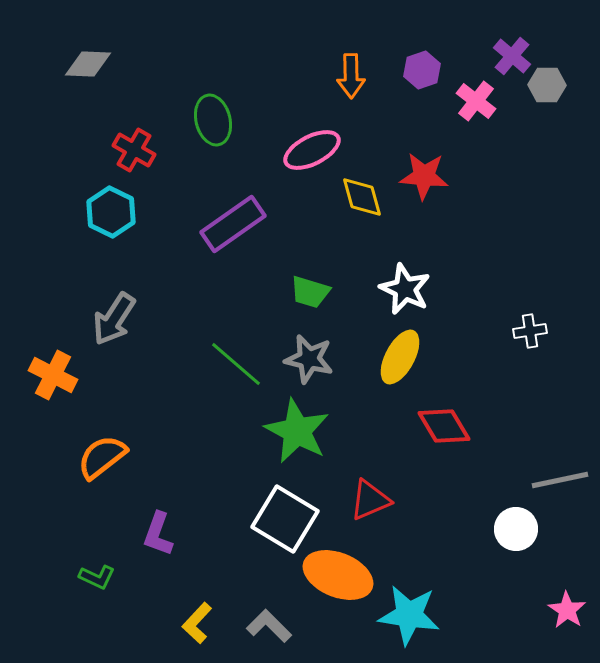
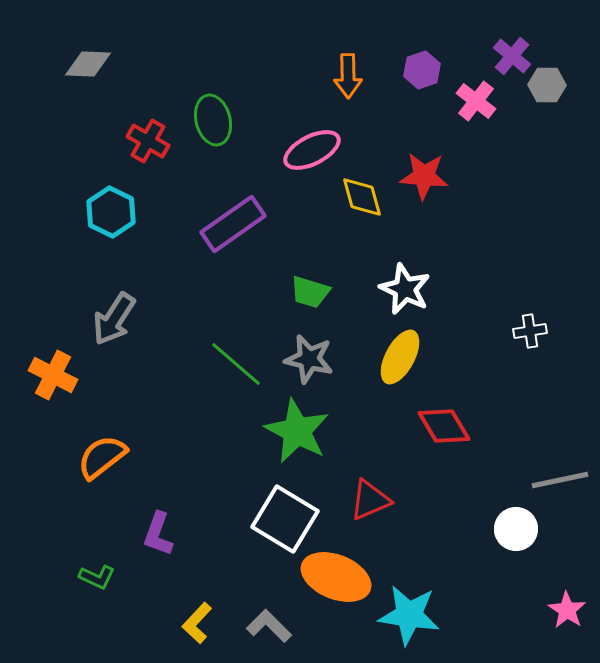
orange arrow: moved 3 px left
red cross: moved 14 px right, 9 px up
orange ellipse: moved 2 px left, 2 px down
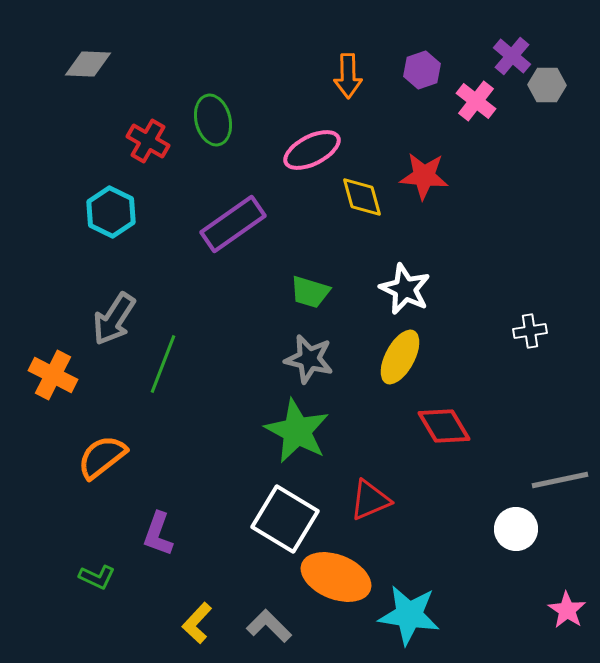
green line: moved 73 px left; rotated 70 degrees clockwise
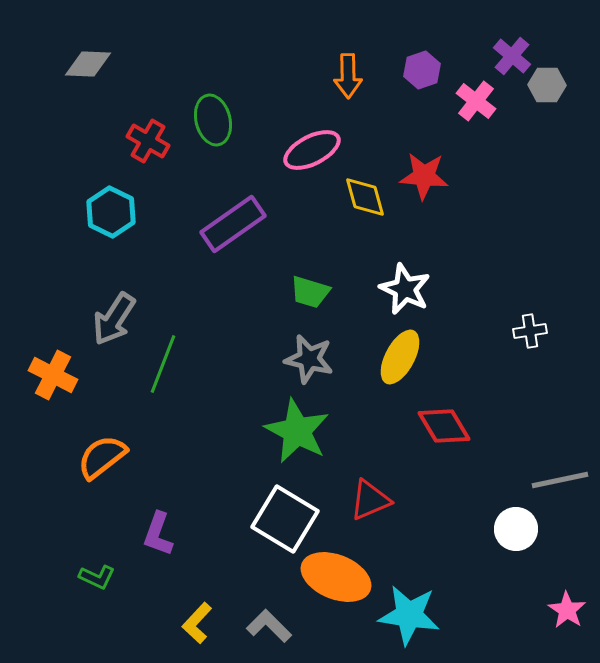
yellow diamond: moved 3 px right
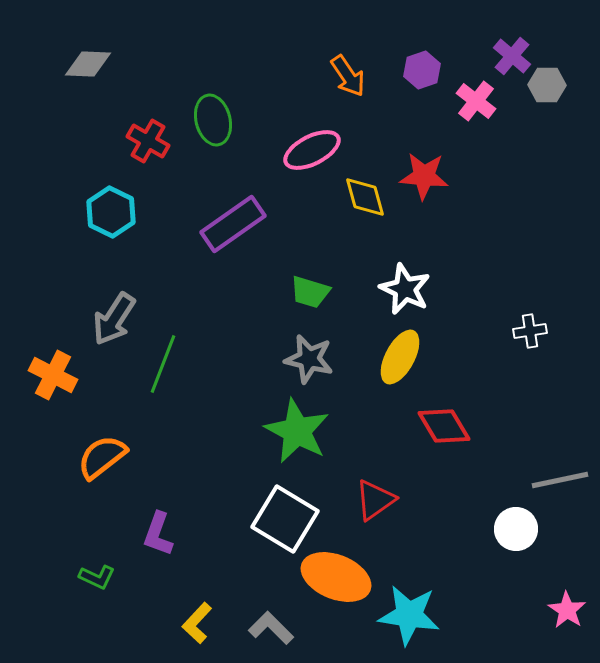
orange arrow: rotated 33 degrees counterclockwise
red triangle: moved 5 px right; rotated 12 degrees counterclockwise
gray L-shape: moved 2 px right, 2 px down
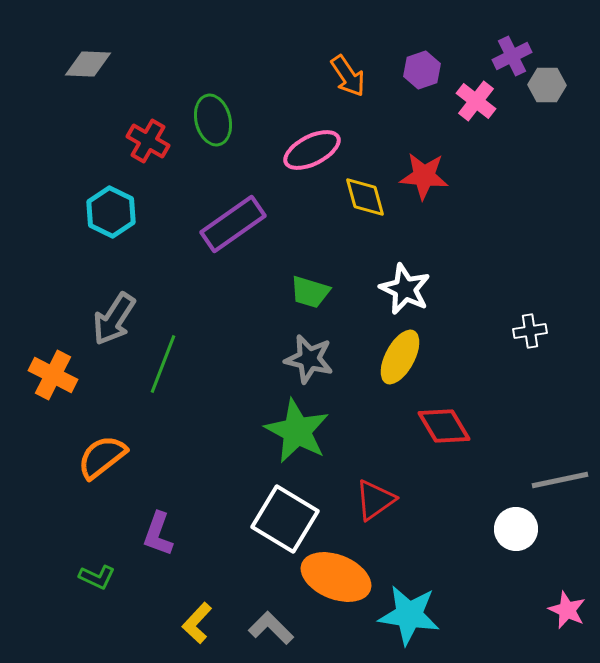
purple cross: rotated 24 degrees clockwise
pink star: rotated 9 degrees counterclockwise
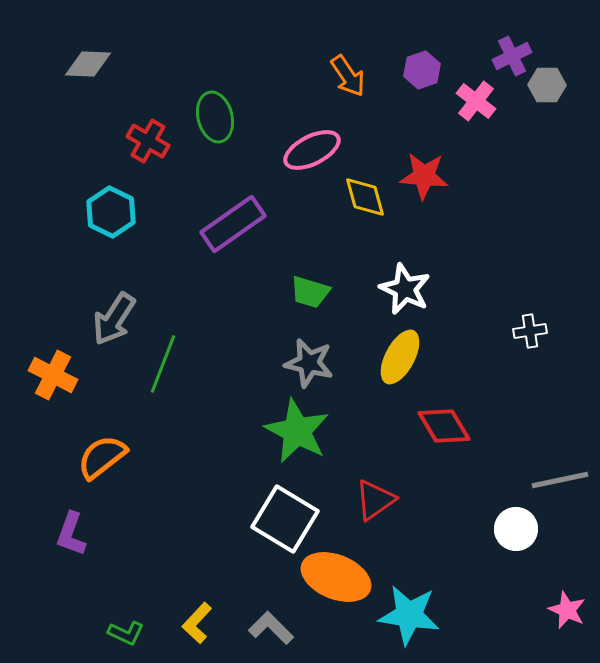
green ellipse: moved 2 px right, 3 px up
gray star: moved 4 px down
purple L-shape: moved 87 px left
green L-shape: moved 29 px right, 56 px down
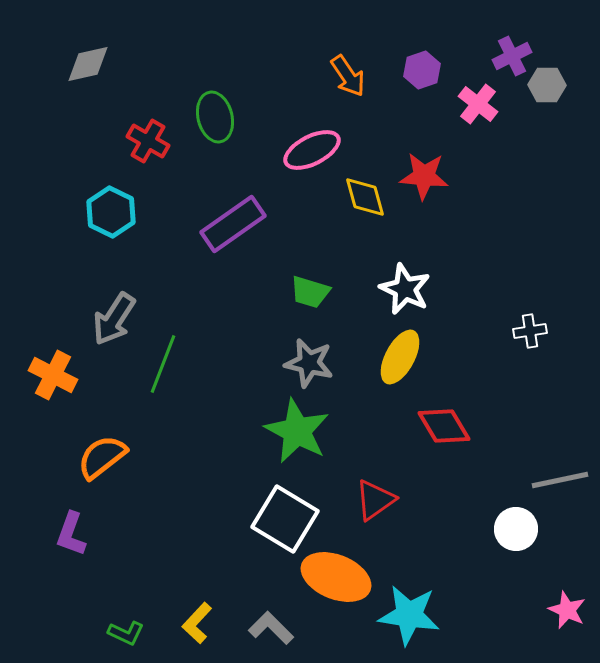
gray diamond: rotated 15 degrees counterclockwise
pink cross: moved 2 px right, 3 px down
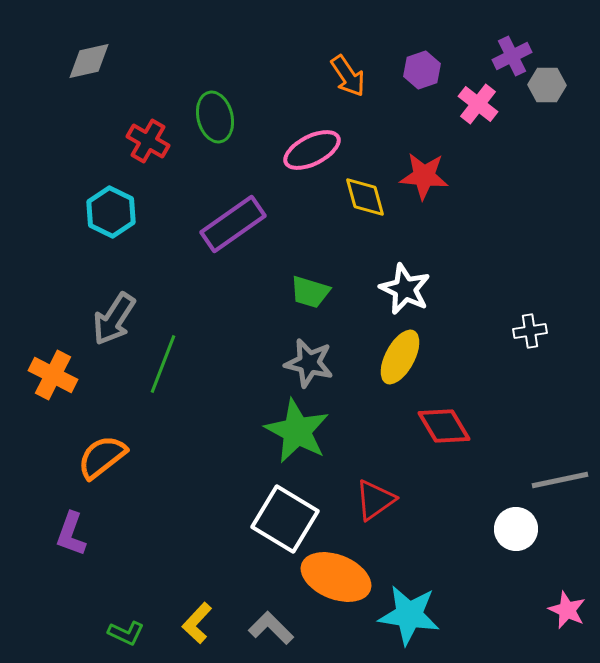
gray diamond: moved 1 px right, 3 px up
